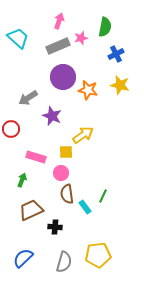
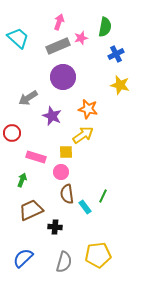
pink arrow: moved 1 px down
orange star: moved 19 px down
red circle: moved 1 px right, 4 px down
pink circle: moved 1 px up
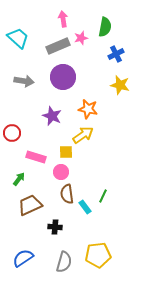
pink arrow: moved 4 px right, 3 px up; rotated 28 degrees counterclockwise
gray arrow: moved 4 px left, 17 px up; rotated 138 degrees counterclockwise
green arrow: moved 3 px left, 1 px up; rotated 16 degrees clockwise
brown trapezoid: moved 1 px left, 5 px up
blue semicircle: rotated 10 degrees clockwise
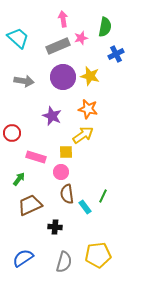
yellow star: moved 30 px left, 9 px up
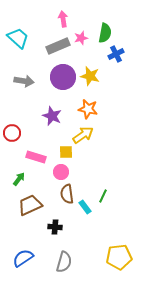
green semicircle: moved 6 px down
yellow pentagon: moved 21 px right, 2 px down
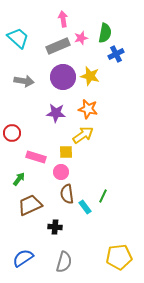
purple star: moved 4 px right, 3 px up; rotated 18 degrees counterclockwise
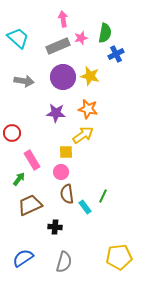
pink rectangle: moved 4 px left, 3 px down; rotated 42 degrees clockwise
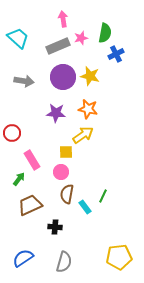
brown semicircle: rotated 18 degrees clockwise
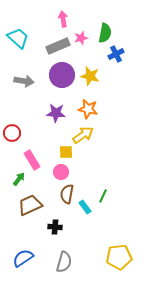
purple circle: moved 1 px left, 2 px up
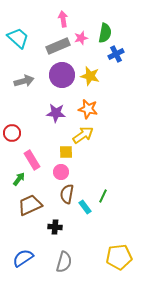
gray arrow: rotated 24 degrees counterclockwise
